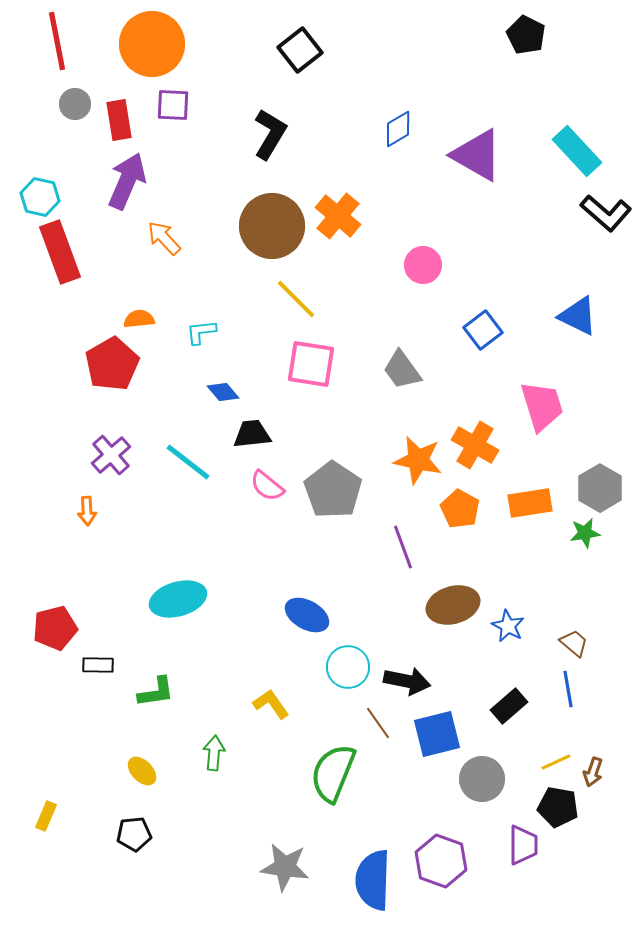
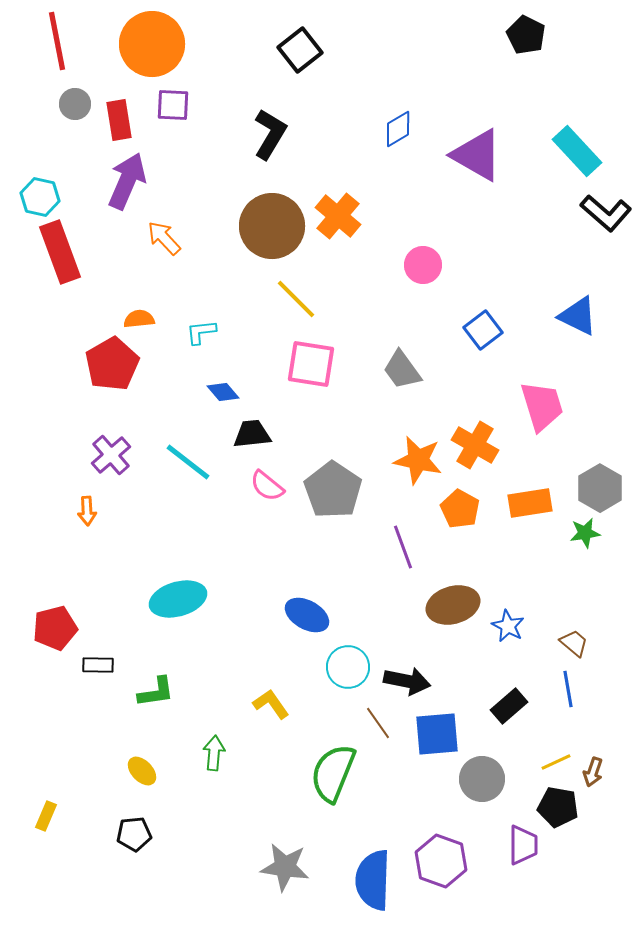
blue square at (437, 734): rotated 9 degrees clockwise
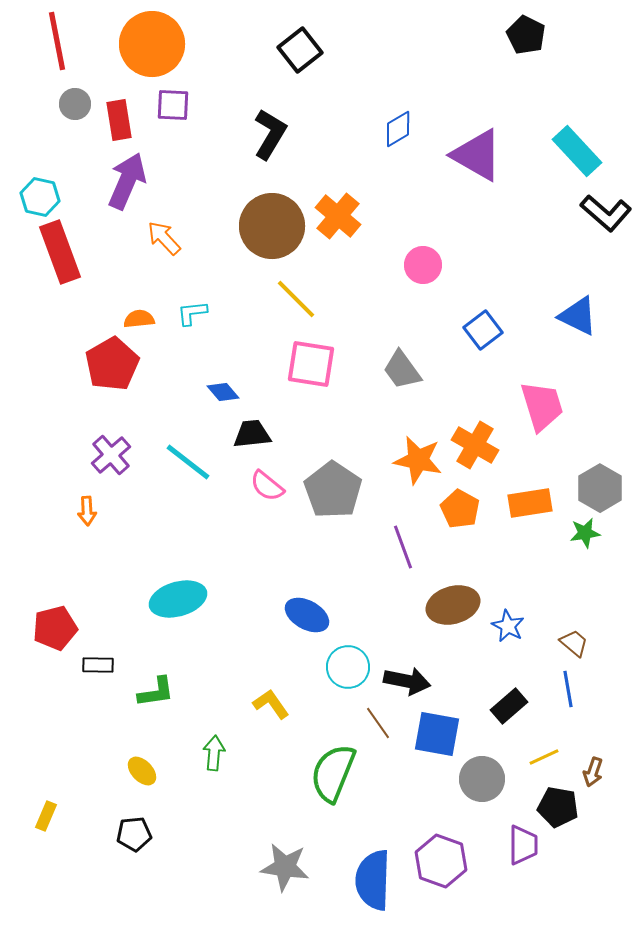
cyan L-shape at (201, 332): moved 9 px left, 19 px up
blue square at (437, 734): rotated 15 degrees clockwise
yellow line at (556, 762): moved 12 px left, 5 px up
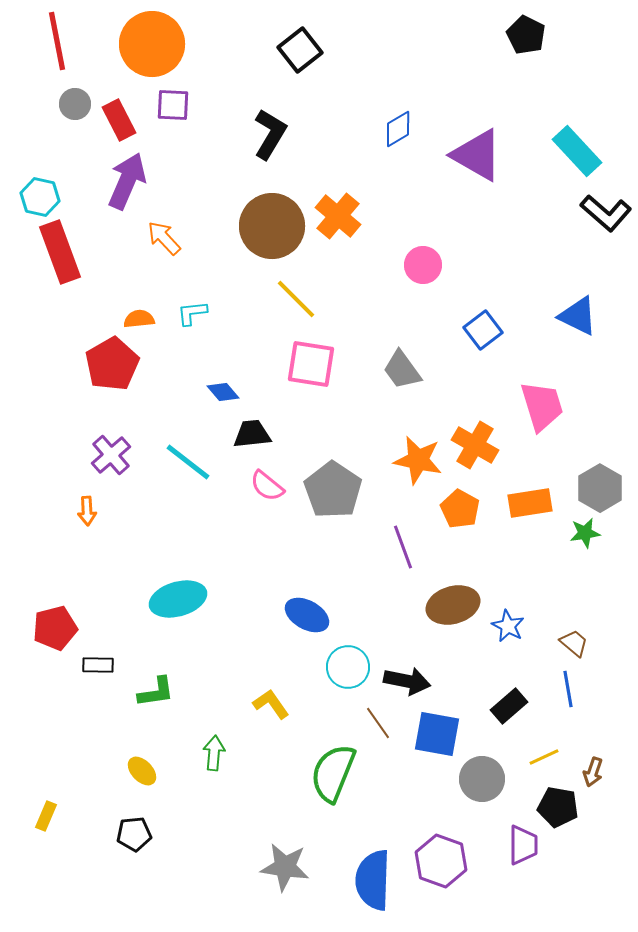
red rectangle at (119, 120): rotated 18 degrees counterclockwise
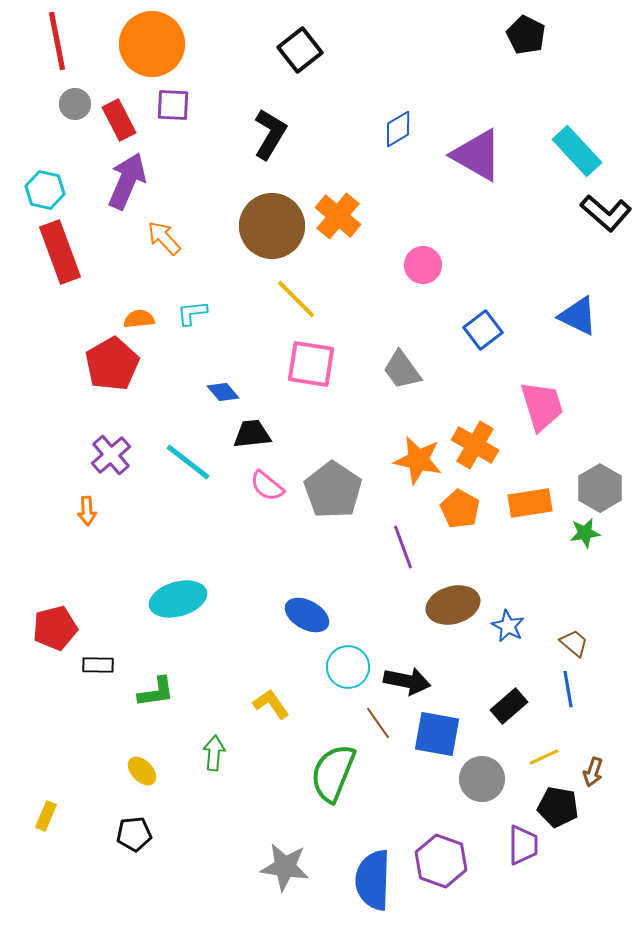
cyan hexagon at (40, 197): moved 5 px right, 7 px up
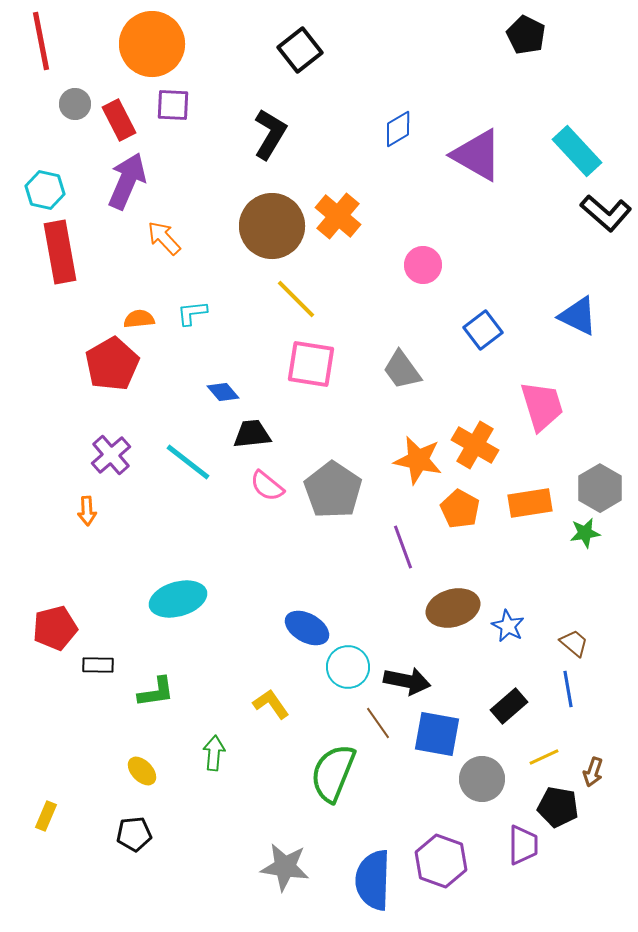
red line at (57, 41): moved 16 px left
red rectangle at (60, 252): rotated 10 degrees clockwise
brown ellipse at (453, 605): moved 3 px down
blue ellipse at (307, 615): moved 13 px down
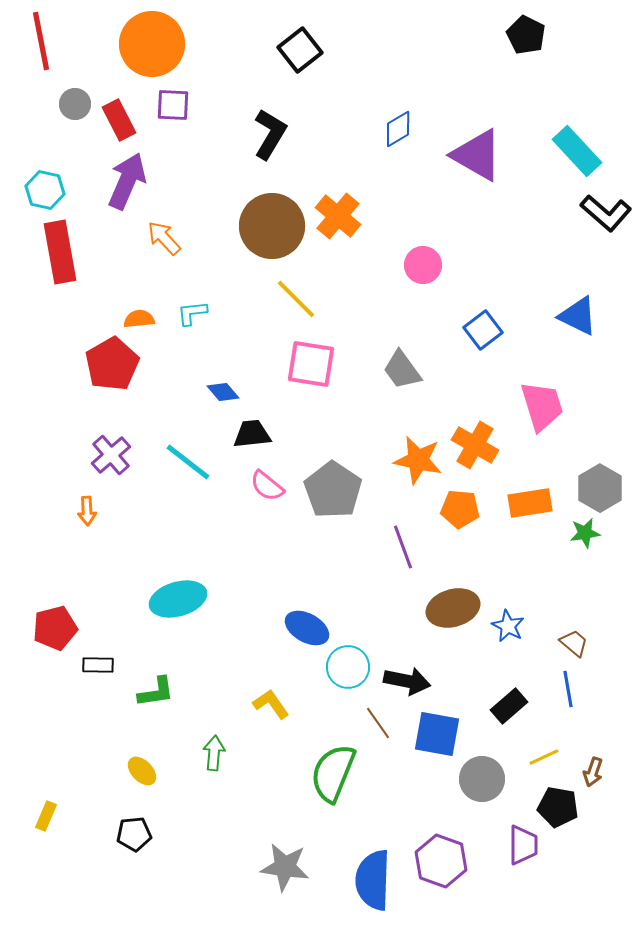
orange pentagon at (460, 509): rotated 24 degrees counterclockwise
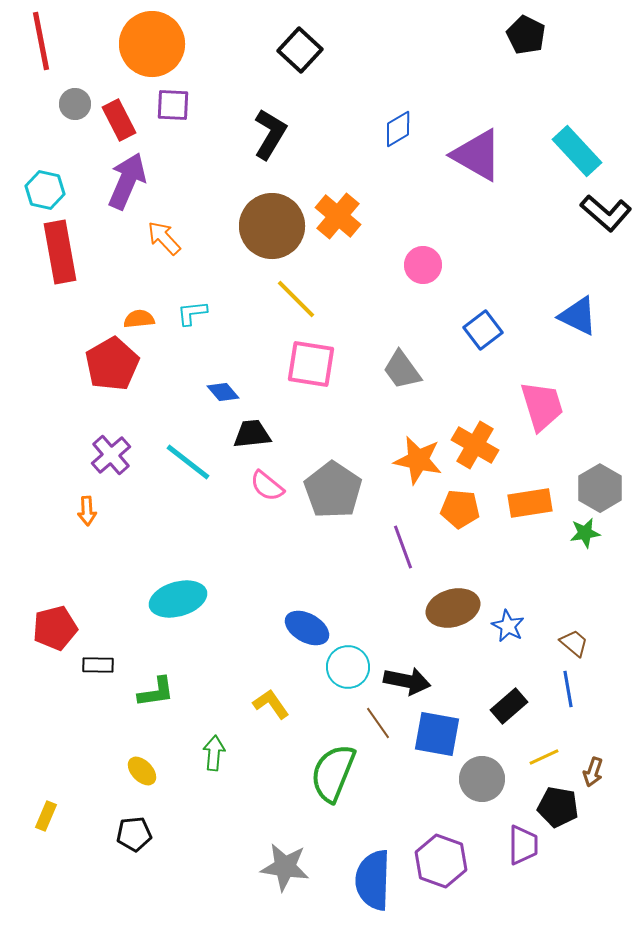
black square at (300, 50): rotated 9 degrees counterclockwise
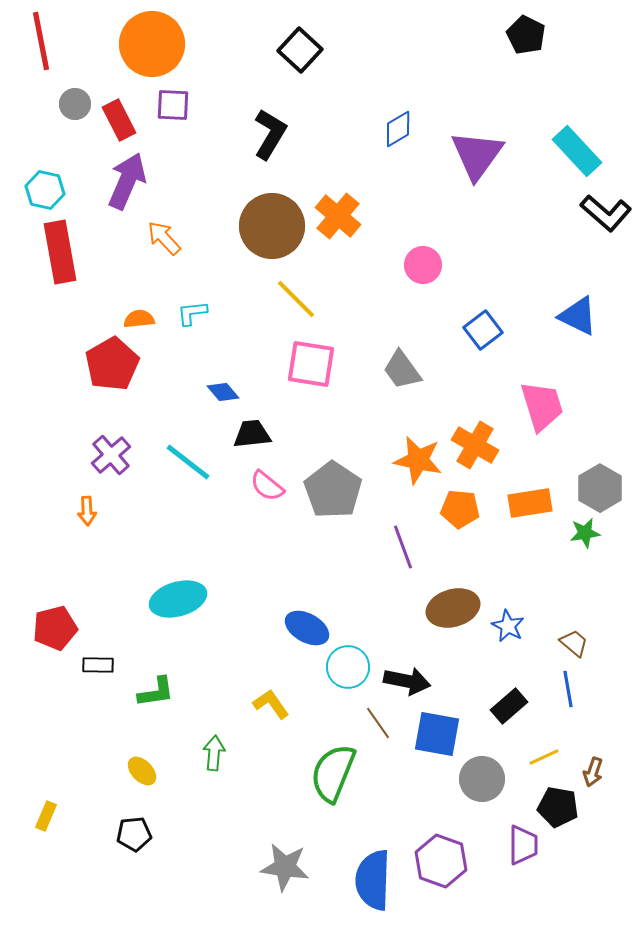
purple triangle at (477, 155): rotated 36 degrees clockwise
